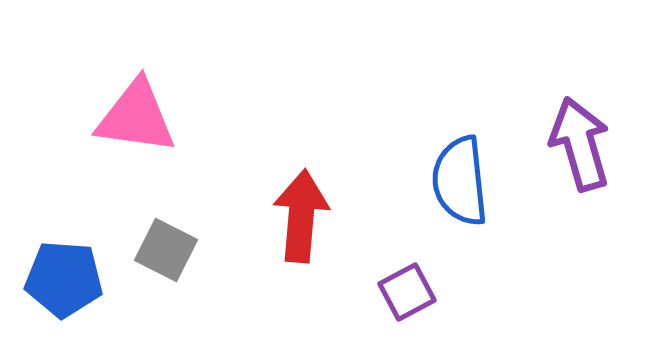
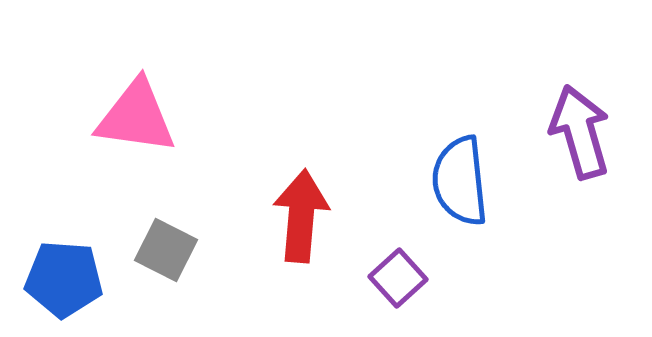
purple arrow: moved 12 px up
purple square: moved 9 px left, 14 px up; rotated 14 degrees counterclockwise
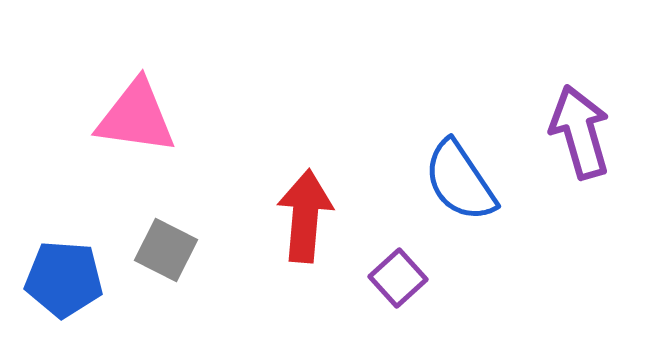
blue semicircle: rotated 28 degrees counterclockwise
red arrow: moved 4 px right
